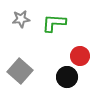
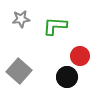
green L-shape: moved 1 px right, 3 px down
gray square: moved 1 px left
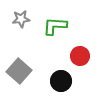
black circle: moved 6 px left, 4 px down
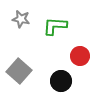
gray star: rotated 18 degrees clockwise
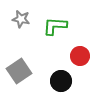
gray square: rotated 15 degrees clockwise
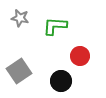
gray star: moved 1 px left, 1 px up
